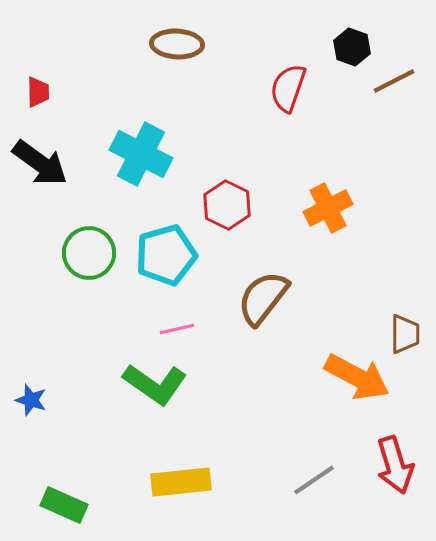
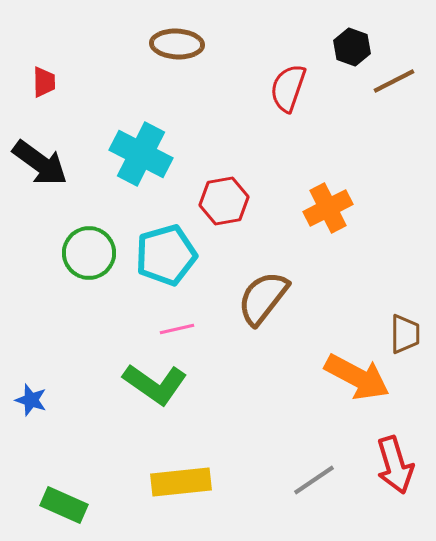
red trapezoid: moved 6 px right, 10 px up
red hexagon: moved 3 px left, 4 px up; rotated 24 degrees clockwise
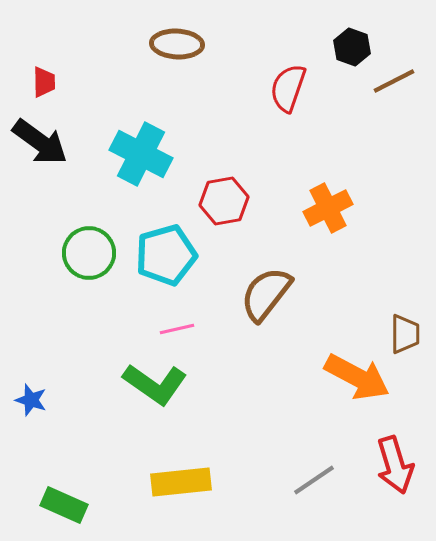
black arrow: moved 21 px up
brown semicircle: moved 3 px right, 4 px up
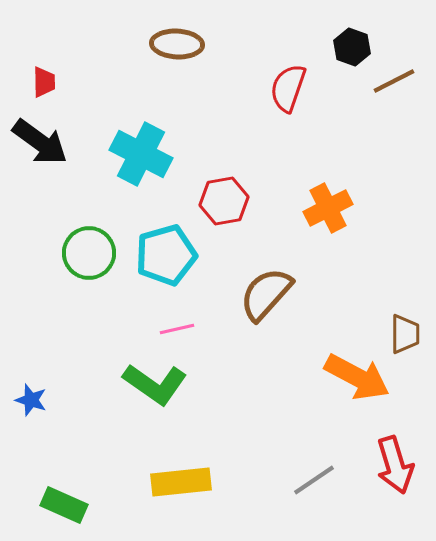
brown semicircle: rotated 4 degrees clockwise
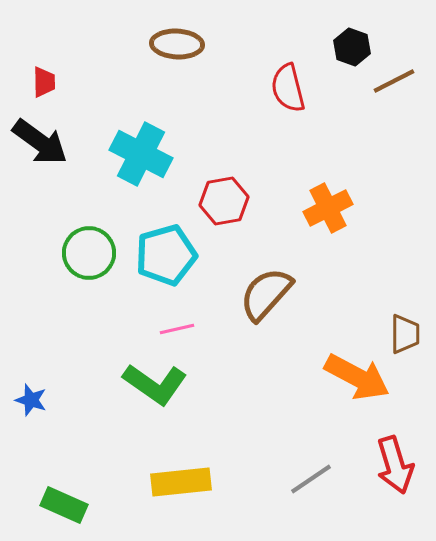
red semicircle: rotated 33 degrees counterclockwise
gray line: moved 3 px left, 1 px up
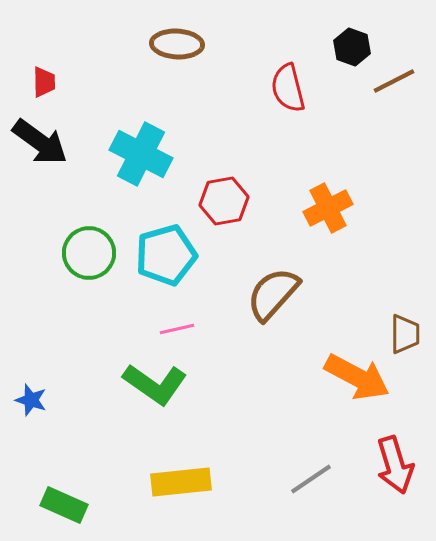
brown semicircle: moved 7 px right
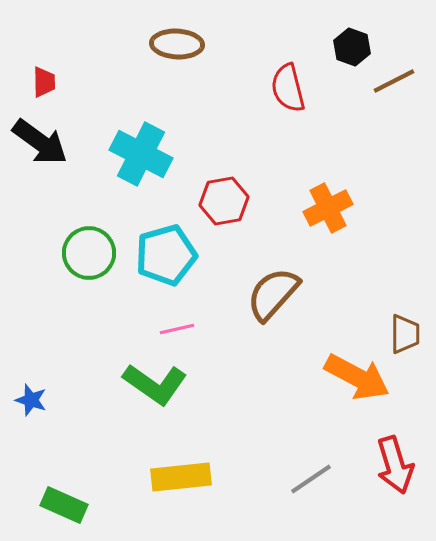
yellow rectangle: moved 5 px up
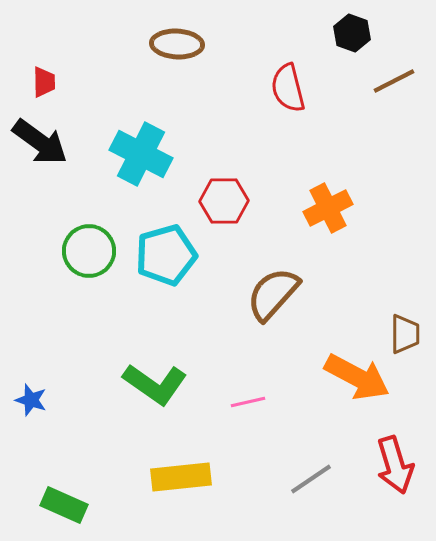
black hexagon: moved 14 px up
red hexagon: rotated 9 degrees clockwise
green circle: moved 2 px up
pink line: moved 71 px right, 73 px down
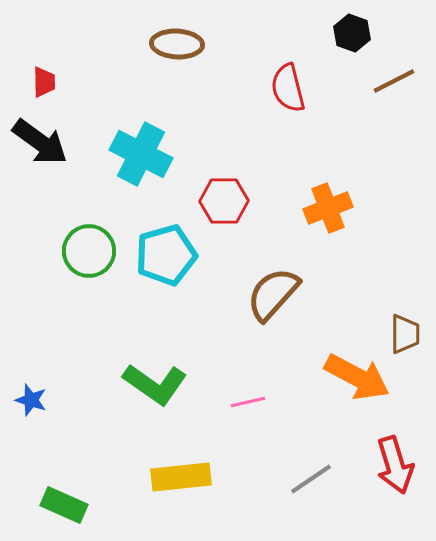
orange cross: rotated 6 degrees clockwise
